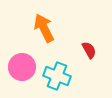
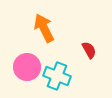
pink circle: moved 5 px right
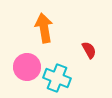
orange arrow: rotated 16 degrees clockwise
cyan cross: moved 2 px down
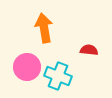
red semicircle: rotated 54 degrees counterclockwise
cyan cross: moved 1 px right, 2 px up
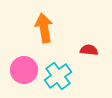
pink circle: moved 3 px left, 3 px down
cyan cross: rotated 32 degrees clockwise
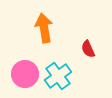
red semicircle: moved 1 px left, 1 px up; rotated 120 degrees counterclockwise
pink circle: moved 1 px right, 4 px down
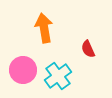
pink circle: moved 2 px left, 4 px up
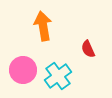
orange arrow: moved 1 px left, 2 px up
